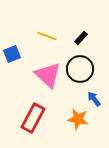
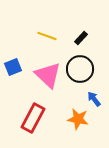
blue square: moved 1 px right, 13 px down
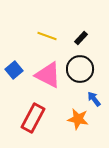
blue square: moved 1 px right, 3 px down; rotated 18 degrees counterclockwise
pink triangle: rotated 16 degrees counterclockwise
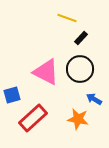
yellow line: moved 20 px right, 18 px up
blue square: moved 2 px left, 25 px down; rotated 24 degrees clockwise
pink triangle: moved 2 px left, 3 px up
blue arrow: rotated 21 degrees counterclockwise
red rectangle: rotated 20 degrees clockwise
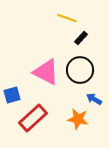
black circle: moved 1 px down
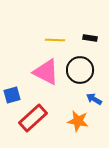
yellow line: moved 12 px left, 22 px down; rotated 18 degrees counterclockwise
black rectangle: moved 9 px right; rotated 56 degrees clockwise
orange star: moved 2 px down
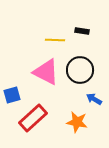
black rectangle: moved 8 px left, 7 px up
orange star: moved 1 px left, 1 px down
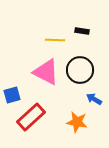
red rectangle: moved 2 px left, 1 px up
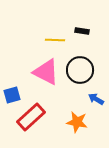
blue arrow: moved 2 px right
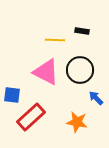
blue square: rotated 24 degrees clockwise
blue arrow: moved 1 px up; rotated 14 degrees clockwise
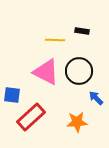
black circle: moved 1 px left, 1 px down
orange star: rotated 15 degrees counterclockwise
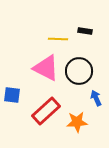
black rectangle: moved 3 px right
yellow line: moved 3 px right, 1 px up
pink triangle: moved 4 px up
blue arrow: rotated 21 degrees clockwise
red rectangle: moved 15 px right, 6 px up
